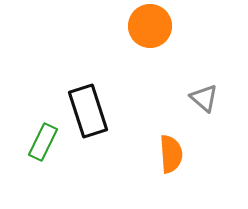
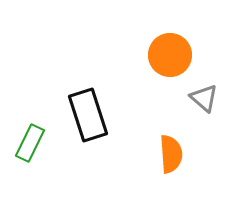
orange circle: moved 20 px right, 29 px down
black rectangle: moved 4 px down
green rectangle: moved 13 px left, 1 px down
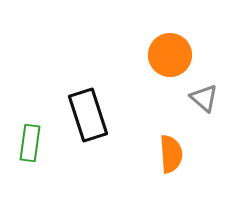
green rectangle: rotated 18 degrees counterclockwise
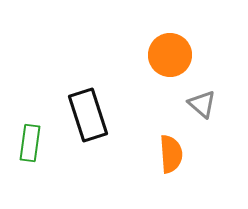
gray triangle: moved 2 px left, 6 px down
